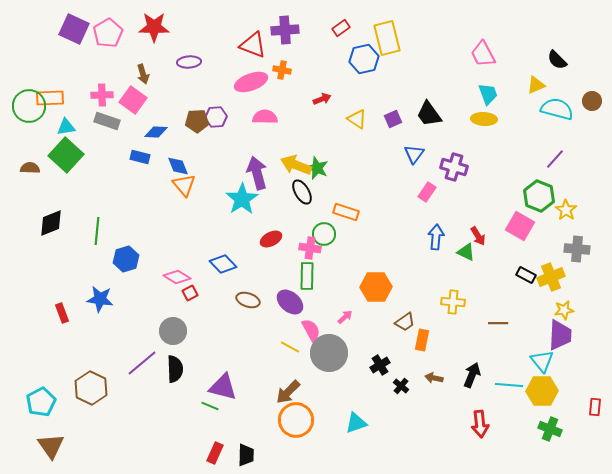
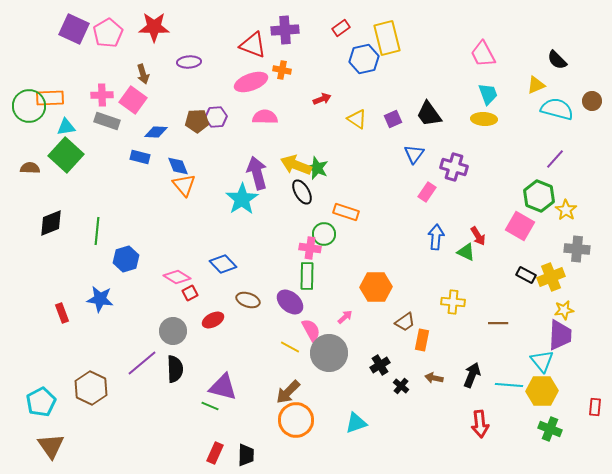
red ellipse at (271, 239): moved 58 px left, 81 px down
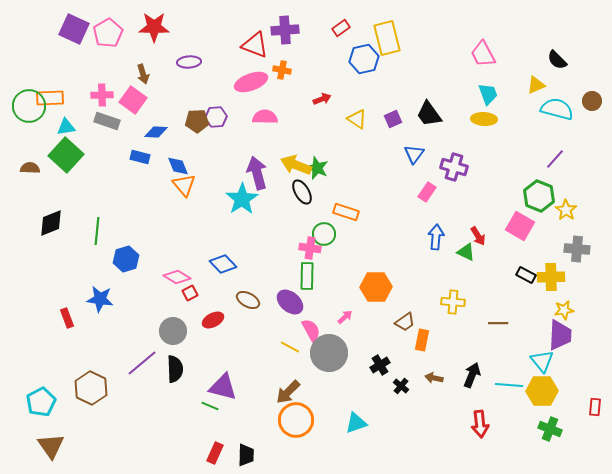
red triangle at (253, 45): moved 2 px right
yellow cross at (551, 277): rotated 20 degrees clockwise
brown ellipse at (248, 300): rotated 10 degrees clockwise
red rectangle at (62, 313): moved 5 px right, 5 px down
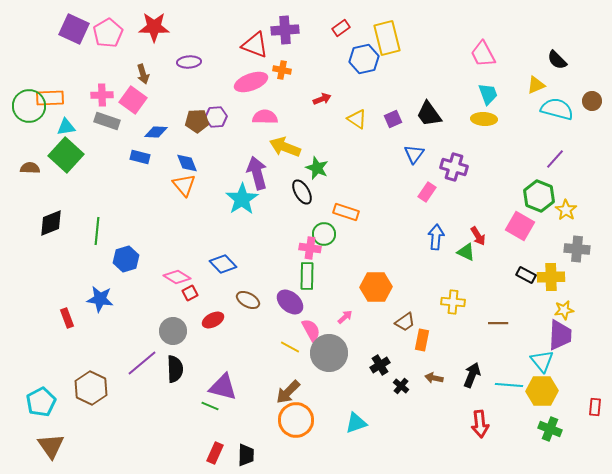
yellow arrow at (296, 165): moved 11 px left, 18 px up
blue diamond at (178, 166): moved 9 px right, 3 px up
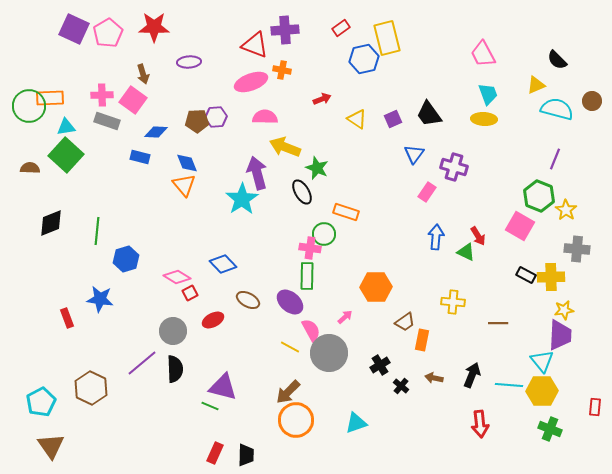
purple line at (555, 159): rotated 20 degrees counterclockwise
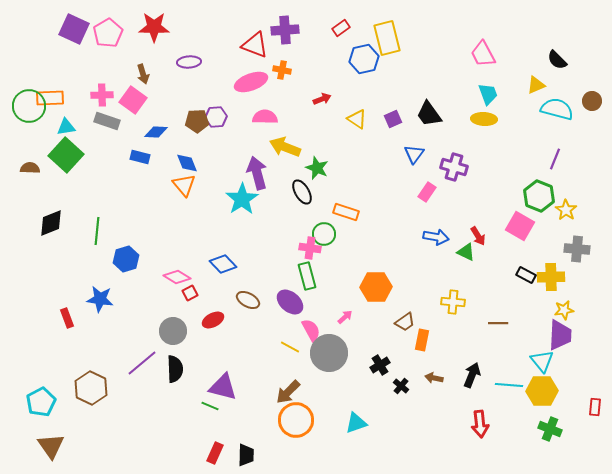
blue arrow at (436, 237): rotated 95 degrees clockwise
green rectangle at (307, 276): rotated 16 degrees counterclockwise
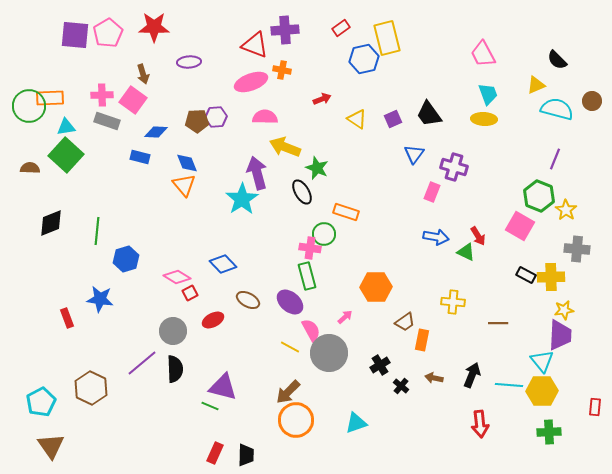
purple square at (74, 29): moved 1 px right, 6 px down; rotated 20 degrees counterclockwise
pink rectangle at (427, 192): moved 5 px right; rotated 12 degrees counterclockwise
green cross at (550, 429): moved 1 px left, 3 px down; rotated 25 degrees counterclockwise
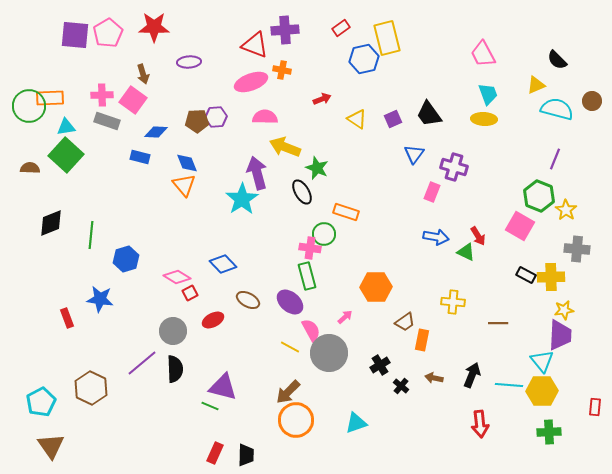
green line at (97, 231): moved 6 px left, 4 px down
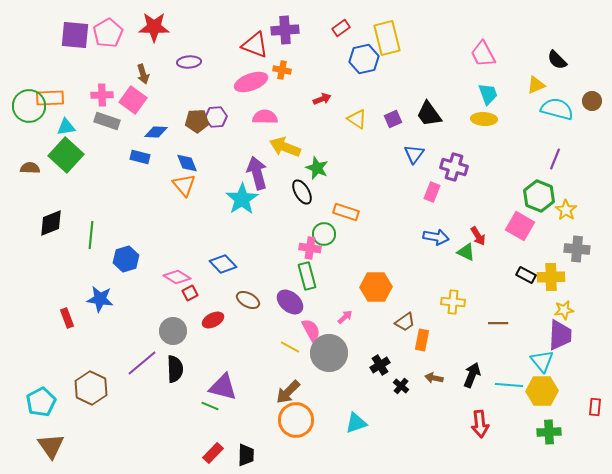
red rectangle at (215, 453): moved 2 px left; rotated 20 degrees clockwise
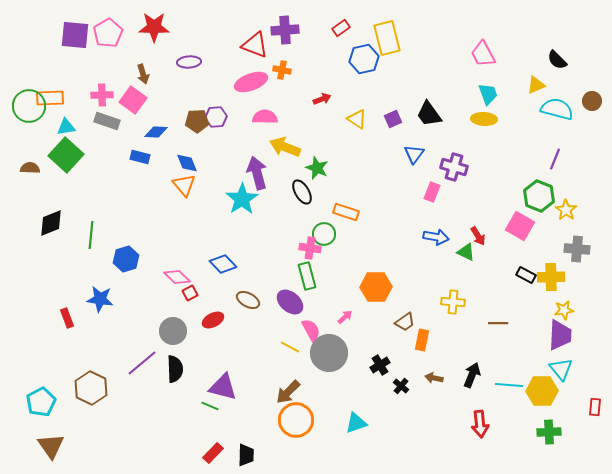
pink diamond at (177, 277): rotated 12 degrees clockwise
cyan triangle at (542, 361): moved 19 px right, 8 px down
